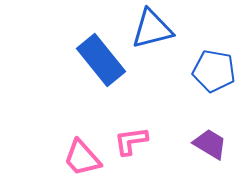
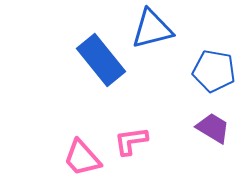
purple trapezoid: moved 3 px right, 16 px up
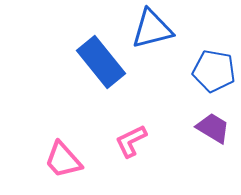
blue rectangle: moved 2 px down
pink L-shape: rotated 18 degrees counterclockwise
pink trapezoid: moved 19 px left, 2 px down
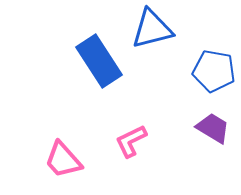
blue rectangle: moved 2 px left, 1 px up; rotated 6 degrees clockwise
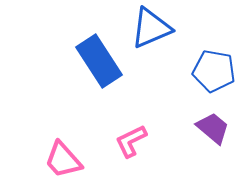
blue triangle: moved 1 px left, 1 px up; rotated 9 degrees counterclockwise
purple trapezoid: rotated 9 degrees clockwise
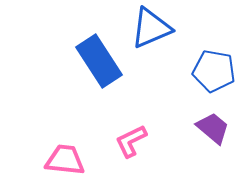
pink trapezoid: moved 2 px right; rotated 138 degrees clockwise
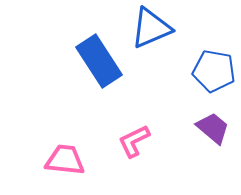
pink L-shape: moved 3 px right
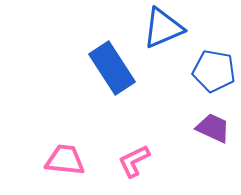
blue triangle: moved 12 px right
blue rectangle: moved 13 px right, 7 px down
purple trapezoid: rotated 15 degrees counterclockwise
pink L-shape: moved 20 px down
